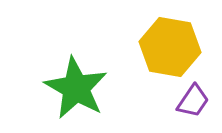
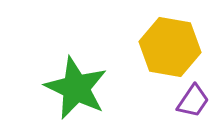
green star: rotated 4 degrees counterclockwise
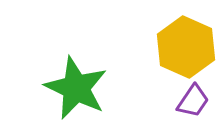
yellow hexagon: moved 16 px right; rotated 14 degrees clockwise
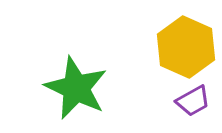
purple trapezoid: rotated 27 degrees clockwise
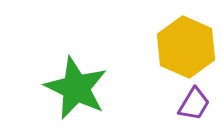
purple trapezoid: moved 1 px right, 3 px down; rotated 30 degrees counterclockwise
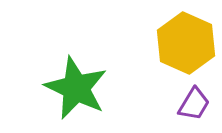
yellow hexagon: moved 4 px up
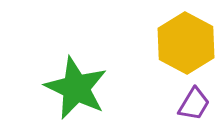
yellow hexagon: rotated 4 degrees clockwise
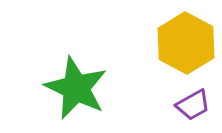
purple trapezoid: moved 1 px left, 1 px down; rotated 30 degrees clockwise
